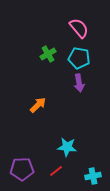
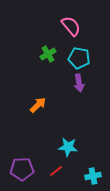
pink semicircle: moved 8 px left, 2 px up
cyan star: moved 1 px right
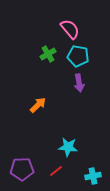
pink semicircle: moved 1 px left, 3 px down
cyan pentagon: moved 1 px left, 2 px up
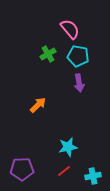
cyan star: rotated 18 degrees counterclockwise
red line: moved 8 px right
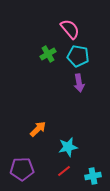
orange arrow: moved 24 px down
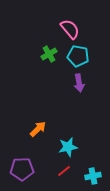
green cross: moved 1 px right
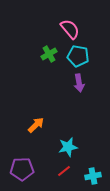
orange arrow: moved 2 px left, 4 px up
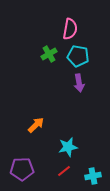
pink semicircle: rotated 50 degrees clockwise
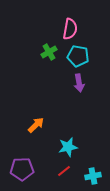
green cross: moved 2 px up
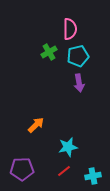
pink semicircle: rotated 10 degrees counterclockwise
cyan pentagon: rotated 25 degrees counterclockwise
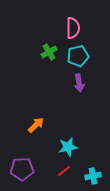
pink semicircle: moved 3 px right, 1 px up
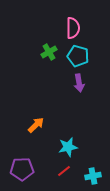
cyan pentagon: rotated 30 degrees clockwise
